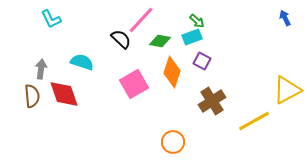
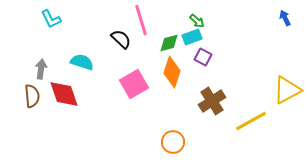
pink line: rotated 60 degrees counterclockwise
green diamond: moved 9 px right, 2 px down; rotated 25 degrees counterclockwise
purple square: moved 1 px right, 4 px up
yellow line: moved 3 px left
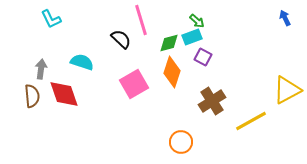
orange circle: moved 8 px right
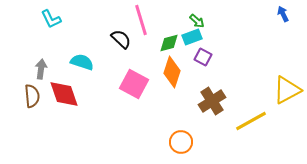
blue arrow: moved 2 px left, 4 px up
pink square: rotated 32 degrees counterclockwise
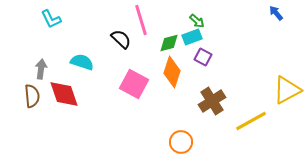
blue arrow: moved 7 px left, 1 px up; rotated 14 degrees counterclockwise
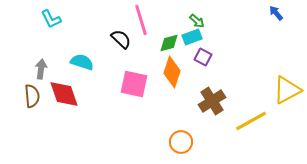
pink square: rotated 16 degrees counterclockwise
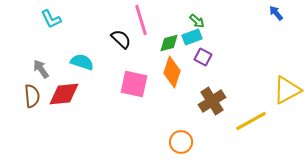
gray arrow: rotated 42 degrees counterclockwise
red diamond: rotated 76 degrees counterclockwise
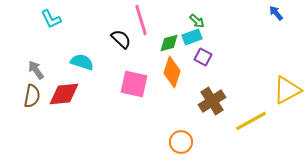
gray arrow: moved 5 px left, 1 px down
brown semicircle: rotated 15 degrees clockwise
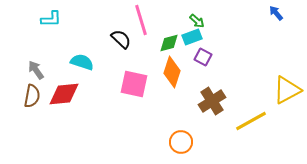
cyan L-shape: rotated 65 degrees counterclockwise
